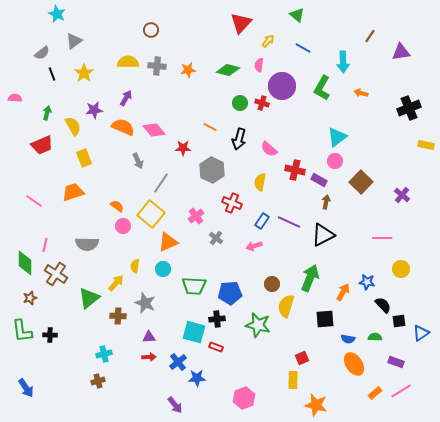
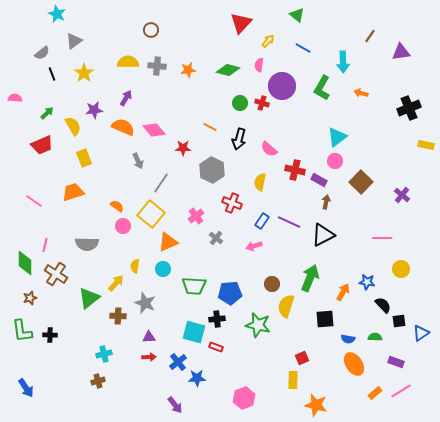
green arrow at (47, 113): rotated 32 degrees clockwise
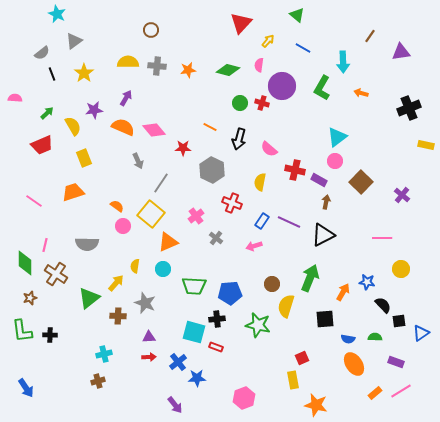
yellow rectangle at (293, 380): rotated 12 degrees counterclockwise
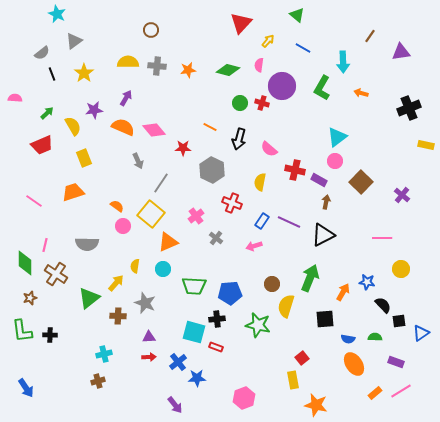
red square at (302, 358): rotated 16 degrees counterclockwise
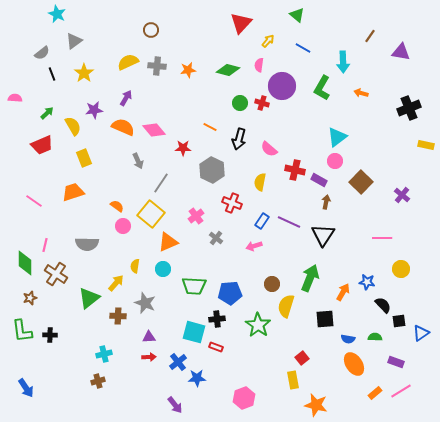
purple triangle at (401, 52): rotated 18 degrees clockwise
yellow semicircle at (128, 62): rotated 25 degrees counterclockwise
black triangle at (323, 235): rotated 30 degrees counterclockwise
green star at (258, 325): rotated 20 degrees clockwise
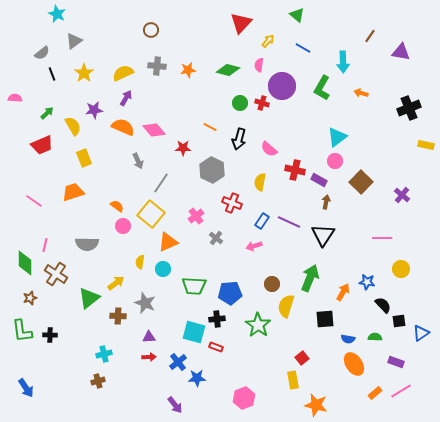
yellow semicircle at (128, 62): moved 5 px left, 11 px down
yellow semicircle at (135, 266): moved 5 px right, 4 px up
yellow arrow at (116, 283): rotated 12 degrees clockwise
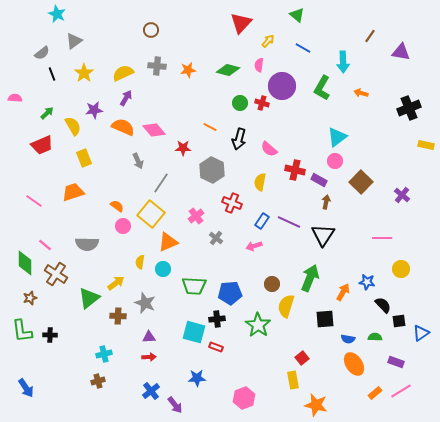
pink line at (45, 245): rotated 64 degrees counterclockwise
blue cross at (178, 362): moved 27 px left, 29 px down
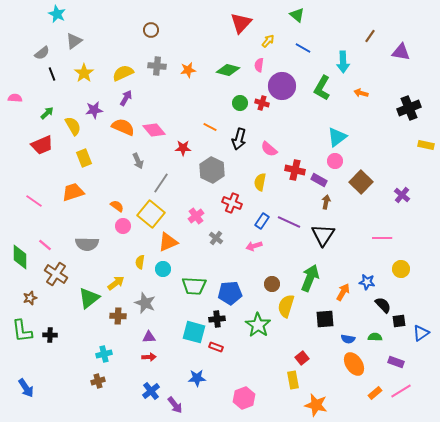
green diamond at (25, 263): moved 5 px left, 6 px up
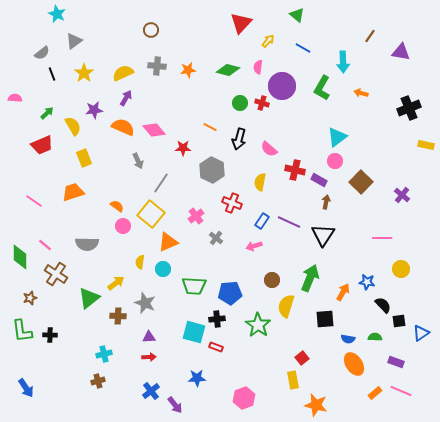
pink semicircle at (259, 65): moved 1 px left, 2 px down
brown circle at (272, 284): moved 4 px up
pink line at (401, 391): rotated 55 degrees clockwise
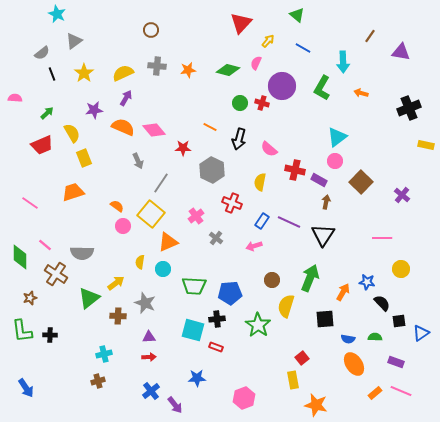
pink semicircle at (258, 67): moved 2 px left, 4 px up; rotated 16 degrees clockwise
yellow semicircle at (73, 126): moved 1 px left, 7 px down
pink line at (34, 201): moved 4 px left, 2 px down
gray semicircle at (87, 244): moved 5 px left, 9 px down
black semicircle at (383, 305): moved 1 px left, 2 px up
cyan square at (194, 332): moved 1 px left, 2 px up
